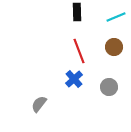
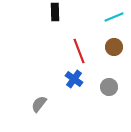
black rectangle: moved 22 px left
cyan line: moved 2 px left
blue cross: rotated 12 degrees counterclockwise
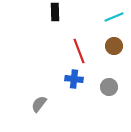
brown circle: moved 1 px up
blue cross: rotated 30 degrees counterclockwise
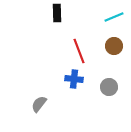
black rectangle: moved 2 px right, 1 px down
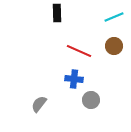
red line: rotated 45 degrees counterclockwise
gray circle: moved 18 px left, 13 px down
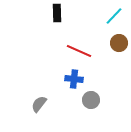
cyan line: moved 1 px up; rotated 24 degrees counterclockwise
brown circle: moved 5 px right, 3 px up
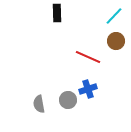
brown circle: moved 3 px left, 2 px up
red line: moved 9 px right, 6 px down
blue cross: moved 14 px right, 10 px down; rotated 24 degrees counterclockwise
gray circle: moved 23 px left
gray semicircle: rotated 48 degrees counterclockwise
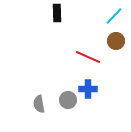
blue cross: rotated 18 degrees clockwise
